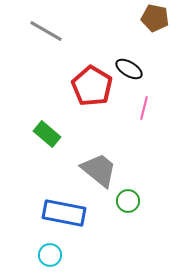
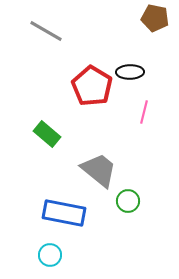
black ellipse: moved 1 px right, 3 px down; rotated 32 degrees counterclockwise
pink line: moved 4 px down
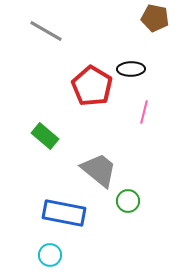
black ellipse: moved 1 px right, 3 px up
green rectangle: moved 2 px left, 2 px down
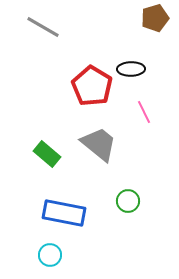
brown pentagon: rotated 28 degrees counterclockwise
gray line: moved 3 px left, 4 px up
pink line: rotated 40 degrees counterclockwise
green rectangle: moved 2 px right, 18 px down
gray trapezoid: moved 26 px up
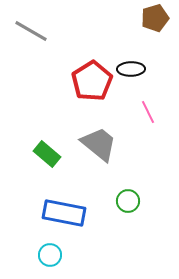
gray line: moved 12 px left, 4 px down
red pentagon: moved 5 px up; rotated 9 degrees clockwise
pink line: moved 4 px right
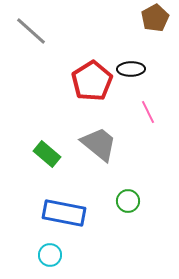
brown pentagon: rotated 12 degrees counterclockwise
gray line: rotated 12 degrees clockwise
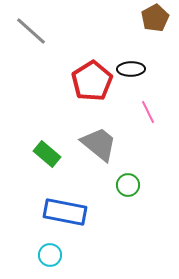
green circle: moved 16 px up
blue rectangle: moved 1 px right, 1 px up
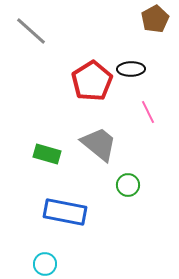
brown pentagon: moved 1 px down
green rectangle: rotated 24 degrees counterclockwise
cyan circle: moved 5 px left, 9 px down
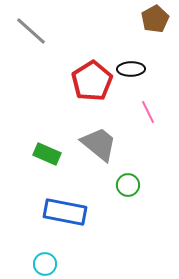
green rectangle: rotated 8 degrees clockwise
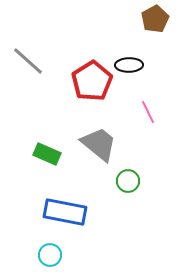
gray line: moved 3 px left, 30 px down
black ellipse: moved 2 px left, 4 px up
green circle: moved 4 px up
cyan circle: moved 5 px right, 9 px up
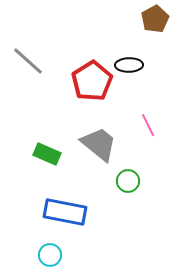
pink line: moved 13 px down
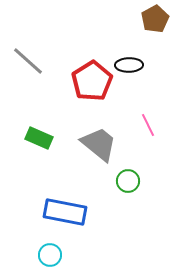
green rectangle: moved 8 px left, 16 px up
